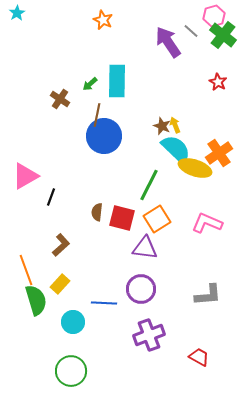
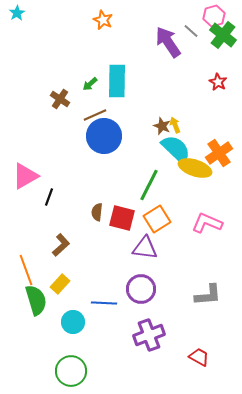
brown line: moved 2 px left; rotated 55 degrees clockwise
black line: moved 2 px left
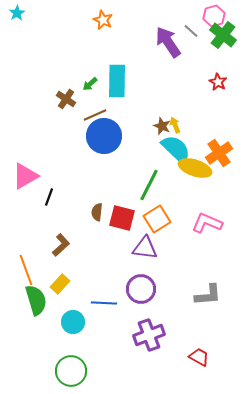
brown cross: moved 6 px right
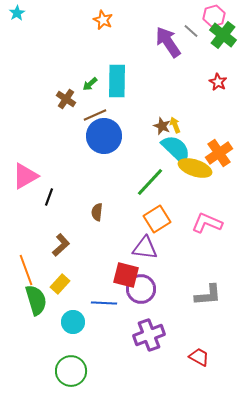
green line: moved 1 px right, 3 px up; rotated 16 degrees clockwise
red square: moved 4 px right, 57 px down
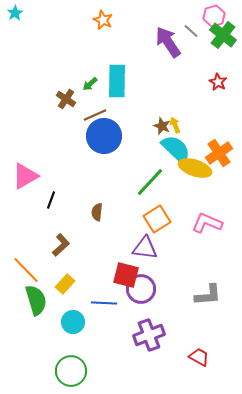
cyan star: moved 2 px left
black line: moved 2 px right, 3 px down
orange line: rotated 24 degrees counterclockwise
yellow rectangle: moved 5 px right
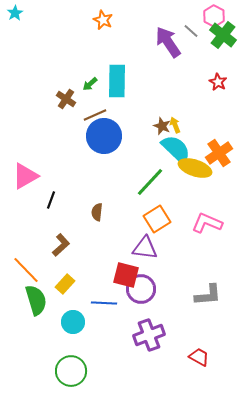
pink hexagon: rotated 15 degrees counterclockwise
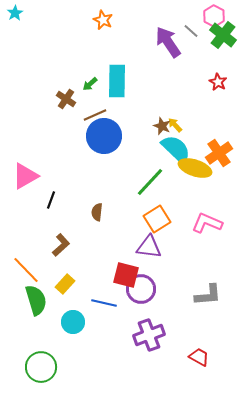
yellow arrow: rotated 21 degrees counterclockwise
purple triangle: moved 4 px right, 1 px up
blue line: rotated 10 degrees clockwise
green circle: moved 30 px left, 4 px up
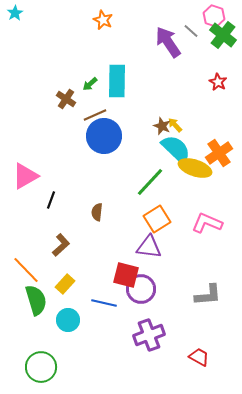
pink hexagon: rotated 10 degrees counterclockwise
cyan circle: moved 5 px left, 2 px up
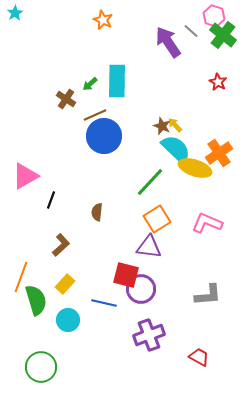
orange line: moved 5 px left, 7 px down; rotated 64 degrees clockwise
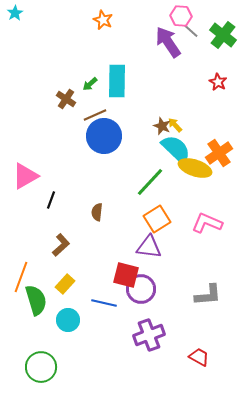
pink hexagon: moved 33 px left; rotated 15 degrees counterclockwise
